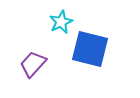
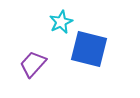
blue square: moved 1 px left
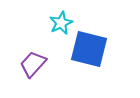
cyan star: moved 1 px down
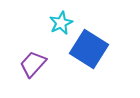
blue square: rotated 18 degrees clockwise
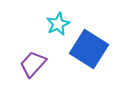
cyan star: moved 3 px left, 1 px down
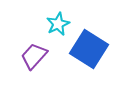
purple trapezoid: moved 1 px right, 8 px up
